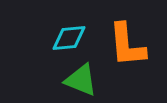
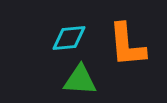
green triangle: moved 1 px left; rotated 18 degrees counterclockwise
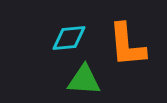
green triangle: moved 4 px right
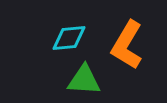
orange L-shape: rotated 36 degrees clockwise
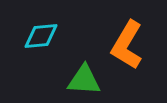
cyan diamond: moved 28 px left, 2 px up
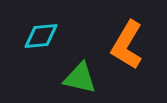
green triangle: moved 4 px left, 2 px up; rotated 9 degrees clockwise
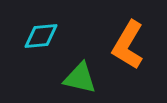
orange L-shape: moved 1 px right
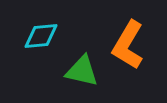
green triangle: moved 2 px right, 7 px up
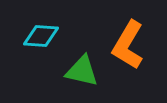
cyan diamond: rotated 9 degrees clockwise
